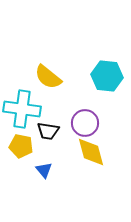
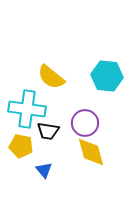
yellow semicircle: moved 3 px right
cyan cross: moved 5 px right
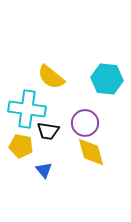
cyan hexagon: moved 3 px down
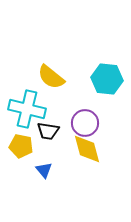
cyan cross: rotated 6 degrees clockwise
yellow diamond: moved 4 px left, 3 px up
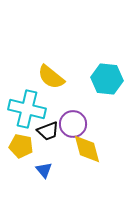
purple circle: moved 12 px left, 1 px down
black trapezoid: rotated 30 degrees counterclockwise
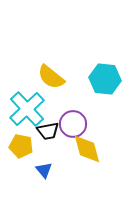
cyan hexagon: moved 2 px left
cyan cross: rotated 33 degrees clockwise
black trapezoid: rotated 10 degrees clockwise
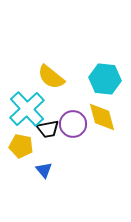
black trapezoid: moved 2 px up
yellow diamond: moved 15 px right, 32 px up
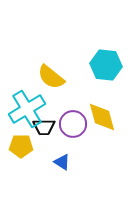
cyan hexagon: moved 1 px right, 14 px up
cyan cross: rotated 12 degrees clockwise
black trapezoid: moved 4 px left, 2 px up; rotated 10 degrees clockwise
yellow pentagon: rotated 10 degrees counterclockwise
blue triangle: moved 18 px right, 8 px up; rotated 18 degrees counterclockwise
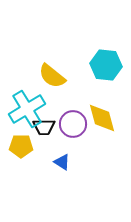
yellow semicircle: moved 1 px right, 1 px up
yellow diamond: moved 1 px down
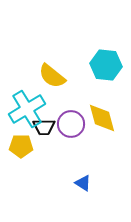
purple circle: moved 2 px left
blue triangle: moved 21 px right, 21 px down
